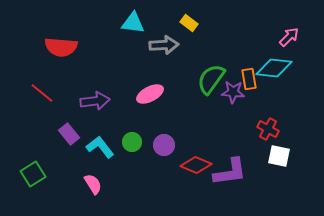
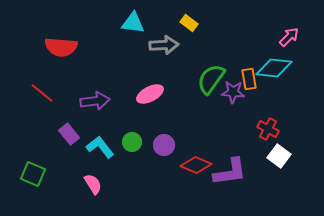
white square: rotated 25 degrees clockwise
green square: rotated 35 degrees counterclockwise
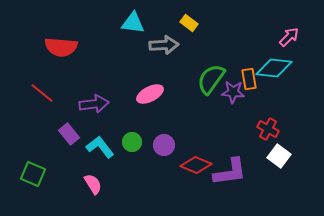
purple arrow: moved 1 px left, 3 px down
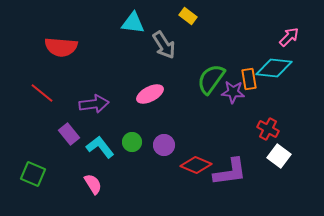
yellow rectangle: moved 1 px left, 7 px up
gray arrow: rotated 60 degrees clockwise
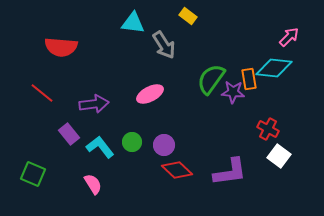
red diamond: moved 19 px left, 5 px down; rotated 20 degrees clockwise
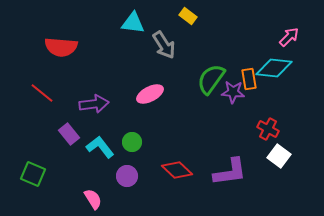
purple circle: moved 37 px left, 31 px down
pink semicircle: moved 15 px down
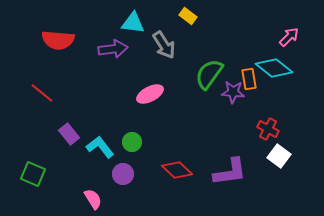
red semicircle: moved 3 px left, 7 px up
cyan diamond: rotated 33 degrees clockwise
green semicircle: moved 2 px left, 5 px up
purple arrow: moved 19 px right, 55 px up
purple circle: moved 4 px left, 2 px up
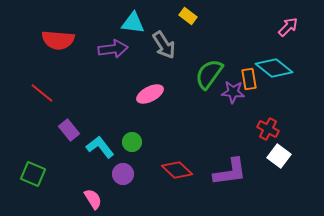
pink arrow: moved 1 px left, 10 px up
purple rectangle: moved 4 px up
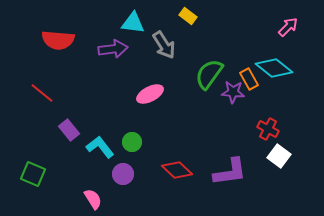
orange rectangle: rotated 20 degrees counterclockwise
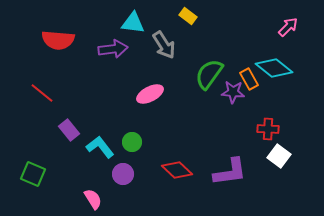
red cross: rotated 25 degrees counterclockwise
